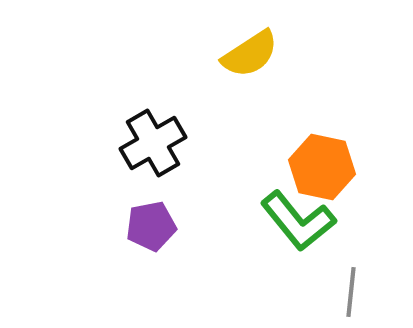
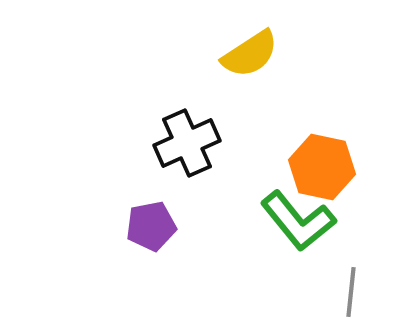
black cross: moved 34 px right; rotated 6 degrees clockwise
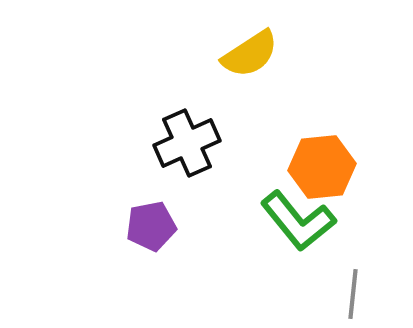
orange hexagon: rotated 18 degrees counterclockwise
gray line: moved 2 px right, 2 px down
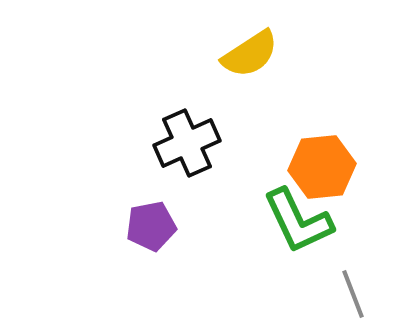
green L-shape: rotated 14 degrees clockwise
gray line: rotated 27 degrees counterclockwise
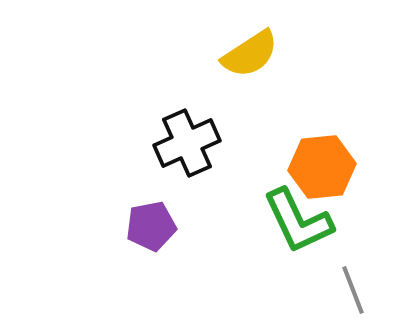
gray line: moved 4 px up
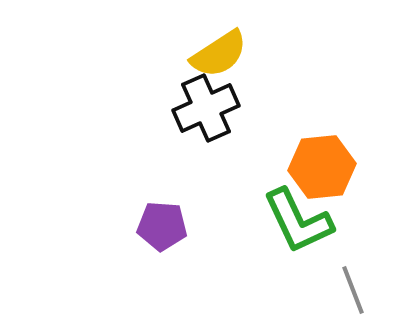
yellow semicircle: moved 31 px left
black cross: moved 19 px right, 35 px up
purple pentagon: moved 11 px right; rotated 15 degrees clockwise
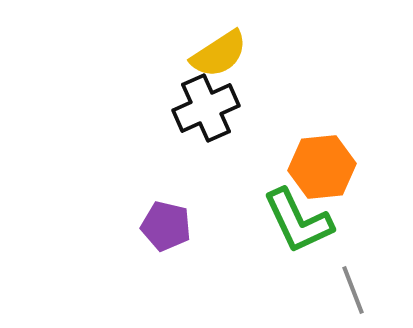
purple pentagon: moved 4 px right; rotated 9 degrees clockwise
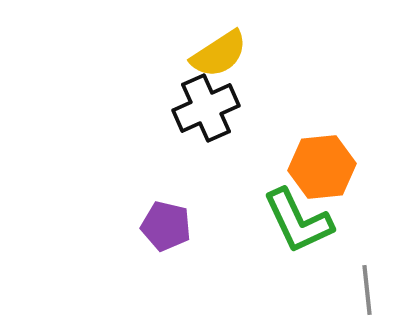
gray line: moved 14 px right; rotated 15 degrees clockwise
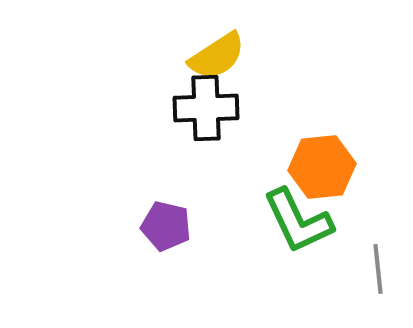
yellow semicircle: moved 2 px left, 2 px down
black cross: rotated 22 degrees clockwise
gray line: moved 11 px right, 21 px up
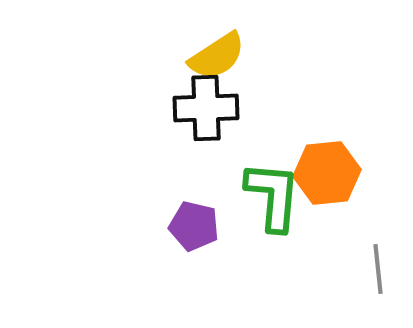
orange hexagon: moved 5 px right, 6 px down
green L-shape: moved 25 px left, 25 px up; rotated 150 degrees counterclockwise
purple pentagon: moved 28 px right
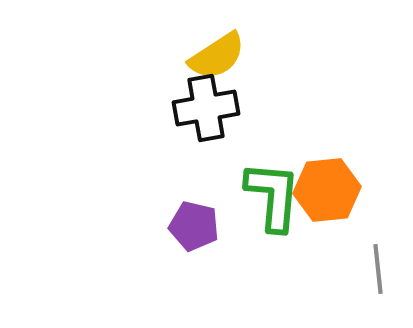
black cross: rotated 8 degrees counterclockwise
orange hexagon: moved 17 px down
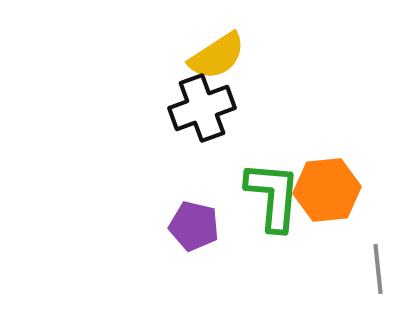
black cross: moved 4 px left; rotated 10 degrees counterclockwise
